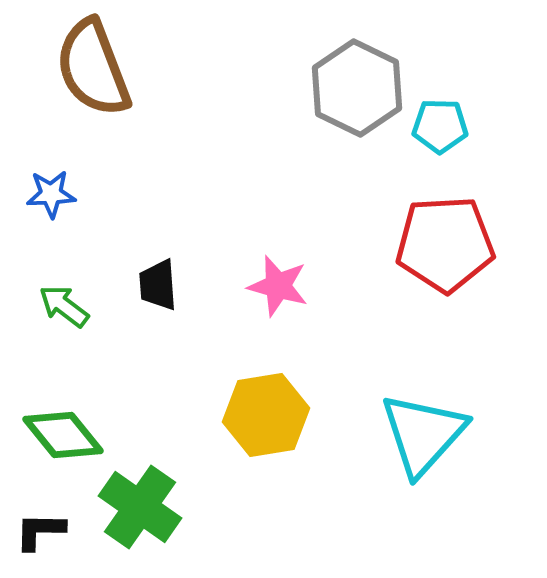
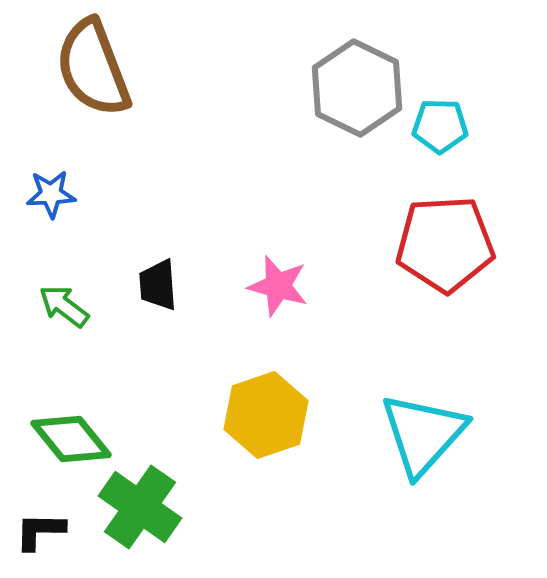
yellow hexagon: rotated 10 degrees counterclockwise
green diamond: moved 8 px right, 4 px down
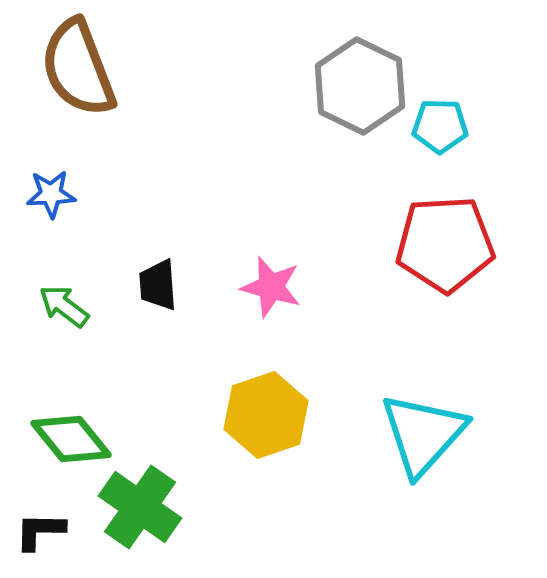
brown semicircle: moved 15 px left
gray hexagon: moved 3 px right, 2 px up
pink star: moved 7 px left, 1 px down
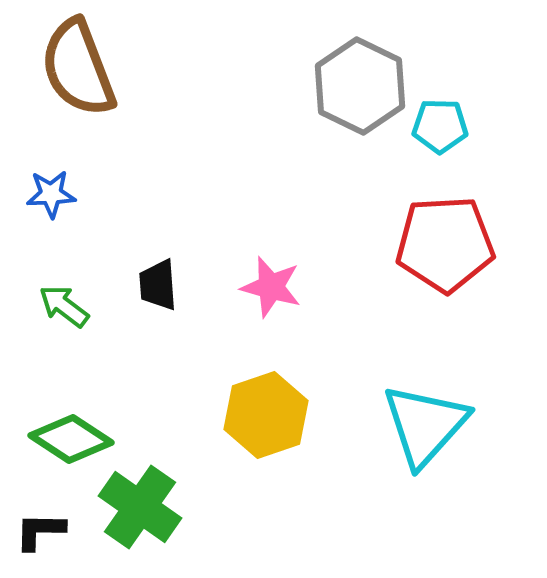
cyan triangle: moved 2 px right, 9 px up
green diamond: rotated 18 degrees counterclockwise
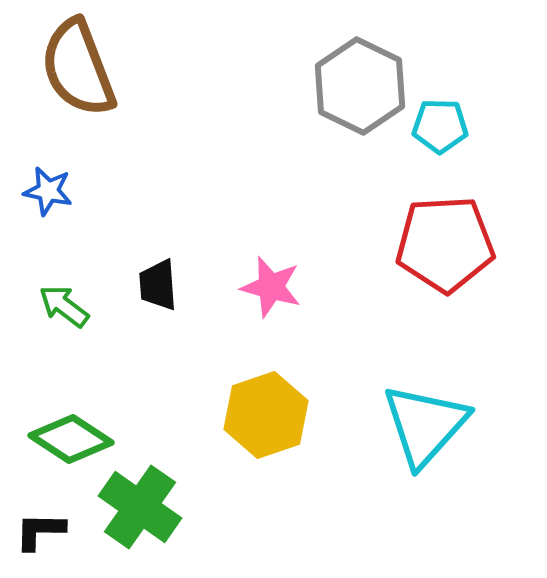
blue star: moved 3 px left, 3 px up; rotated 15 degrees clockwise
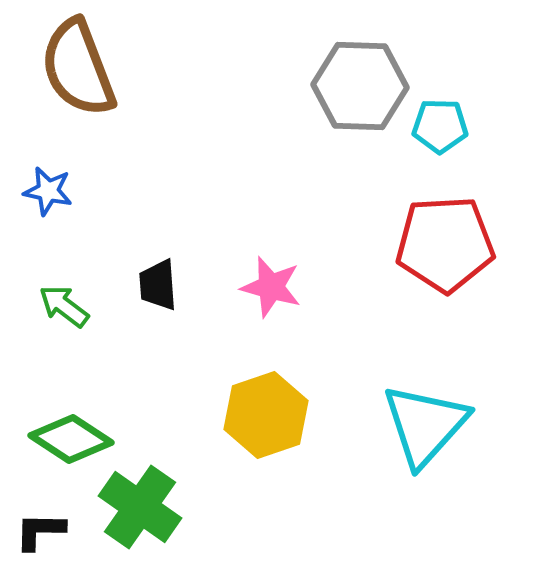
gray hexagon: rotated 24 degrees counterclockwise
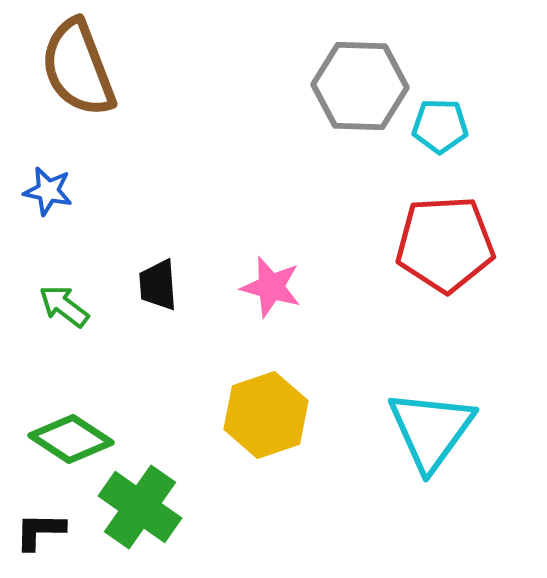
cyan triangle: moved 6 px right, 5 px down; rotated 6 degrees counterclockwise
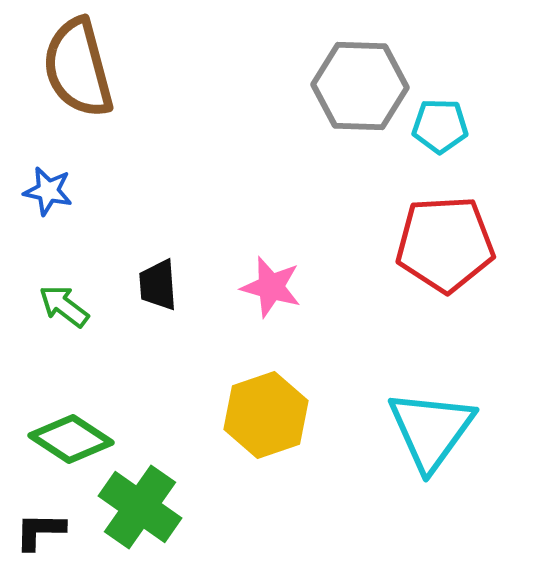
brown semicircle: rotated 6 degrees clockwise
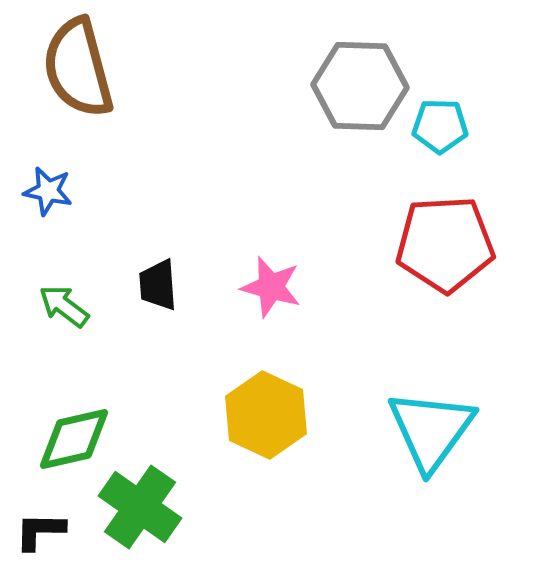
yellow hexagon: rotated 16 degrees counterclockwise
green diamond: moved 3 px right; rotated 46 degrees counterclockwise
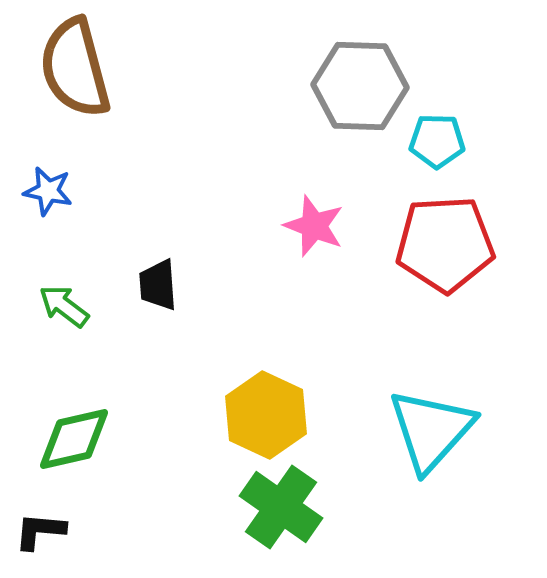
brown semicircle: moved 3 px left
cyan pentagon: moved 3 px left, 15 px down
pink star: moved 43 px right, 61 px up; rotated 6 degrees clockwise
cyan triangle: rotated 6 degrees clockwise
green cross: moved 141 px right
black L-shape: rotated 4 degrees clockwise
